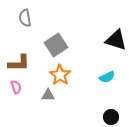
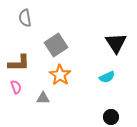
black triangle: moved 3 px down; rotated 40 degrees clockwise
gray triangle: moved 5 px left, 3 px down
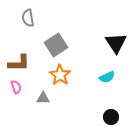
gray semicircle: moved 3 px right
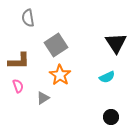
brown L-shape: moved 2 px up
pink semicircle: moved 2 px right, 1 px up
gray triangle: rotated 32 degrees counterclockwise
